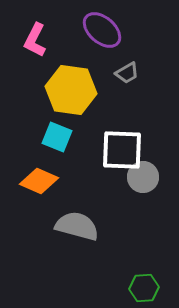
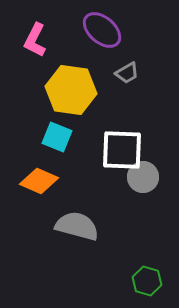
green hexagon: moved 3 px right, 7 px up; rotated 20 degrees clockwise
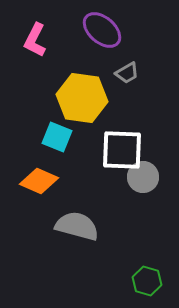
yellow hexagon: moved 11 px right, 8 px down
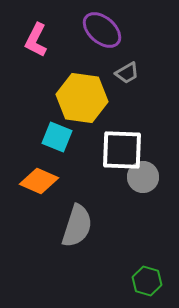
pink L-shape: moved 1 px right
gray semicircle: rotated 93 degrees clockwise
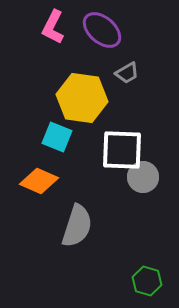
pink L-shape: moved 17 px right, 13 px up
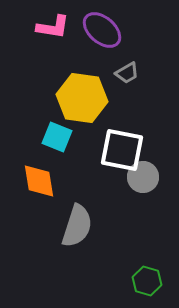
pink L-shape: rotated 108 degrees counterclockwise
white square: rotated 9 degrees clockwise
orange diamond: rotated 57 degrees clockwise
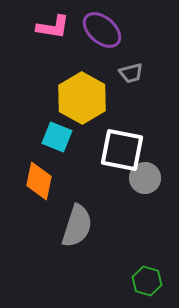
gray trapezoid: moved 4 px right; rotated 15 degrees clockwise
yellow hexagon: rotated 21 degrees clockwise
gray circle: moved 2 px right, 1 px down
orange diamond: rotated 21 degrees clockwise
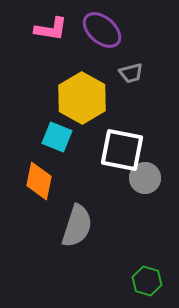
pink L-shape: moved 2 px left, 2 px down
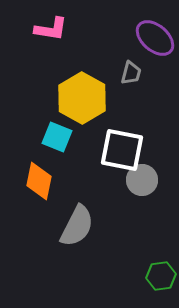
purple ellipse: moved 53 px right, 8 px down
gray trapezoid: rotated 60 degrees counterclockwise
gray circle: moved 3 px left, 2 px down
gray semicircle: rotated 9 degrees clockwise
green hexagon: moved 14 px right, 5 px up; rotated 24 degrees counterclockwise
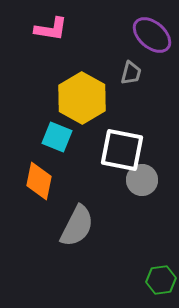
purple ellipse: moved 3 px left, 3 px up
green hexagon: moved 4 px down
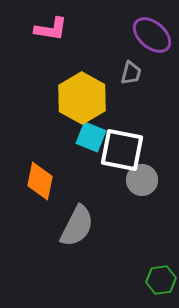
cyan square: moved 34 px right
orange diamond: moved 1 px right
